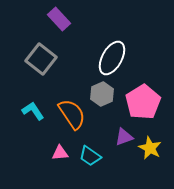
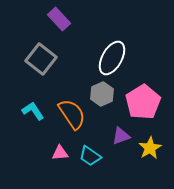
purple triangle: moved 3 px left, 1 px up
yellow star: rotated 15 degrees clockwise
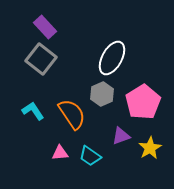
purple rectangle: moved 14 px left, 8 px down
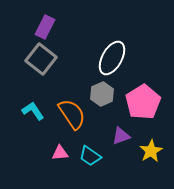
purple rectangle: rotated 70 degrees clockwise
yellow star: moved 1 px right, 3 px down
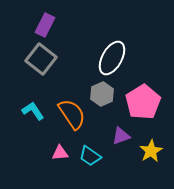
purple rectangle: moved 2 px up
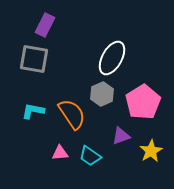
gray square: moved 7 px left; rotated 28 degrees counterclockwise
cyan L-shape: rotated 45 degrees counterclockwise
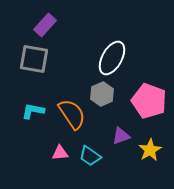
purple rectangle: rotated 15 degrees clockwise
pink pentagon: moved 6 px right, 1 px up; rotated 20 degrees counterclockwise
yellow star: moved 1 px left, 1 px up
